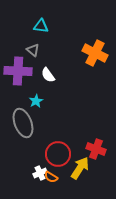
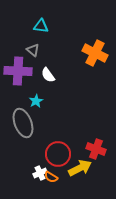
yellow arrow: rotated 30 degrees clockwise
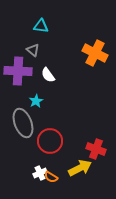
red circle: moved 8 px left, 13 px up
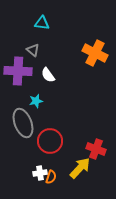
cyan triangle: moved 1 px right, 3 px up
cyan star: rotated 16 degrees clockwise
yellow arrow: rotated 20 degrees counterclockwise
white cross: rotated 16 degrees clockwise
orange semicircle: rotated 104 degrees counterclockwise
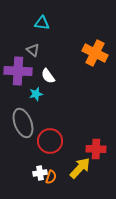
white semicircle: moved 1 px down
cyan star: moved 7 px up
red cross: rotated 18 degrees counterclockwise
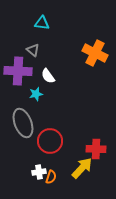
yellow arrow: moved 2 px right
white cross: moved 1 px left, 1 px up
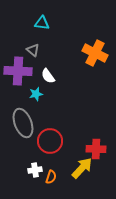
white cross: moved 4 px left, 2 px up
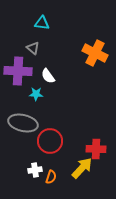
gray triangle: moved 2 px up
cyan star: rotated 16 degrees clockwise
gray ellipse: rotated 56 degrees counterclockwise
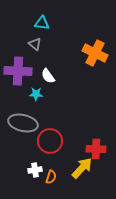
gray triangle: moved 2 px right, 4 px up
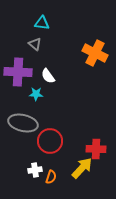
purple cross: moved 1 px down
